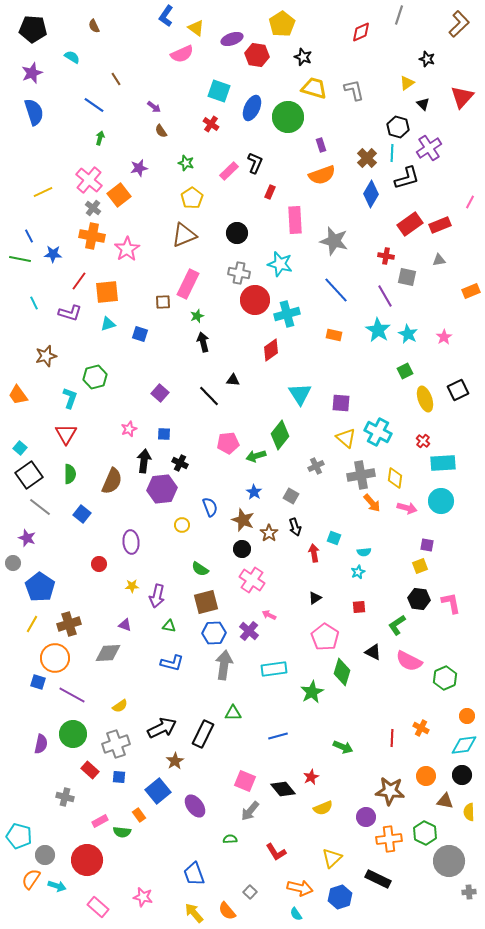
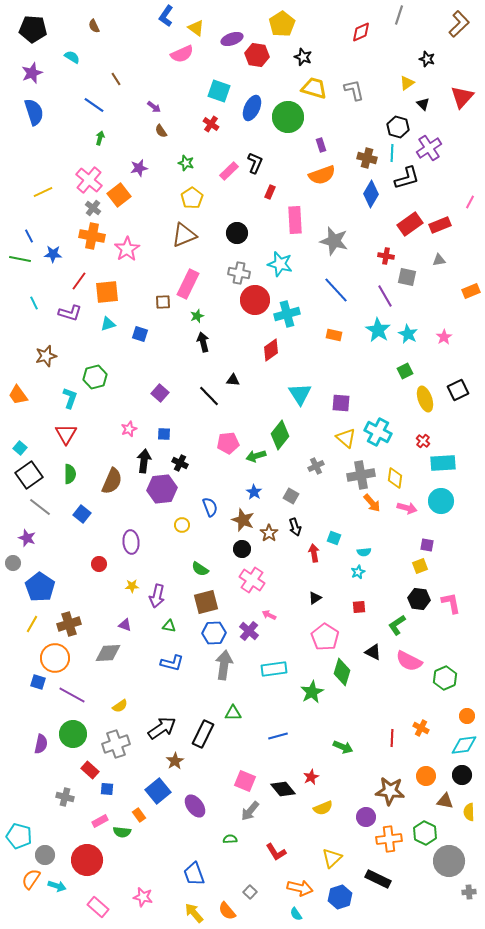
brown cross at (367, 158): rotated 30 degrees counterclockwise
black arrow at (162, 728): rotated 8 degrees counterclockwise
blue square at (119, 777): moved 12 px left, 12 px down
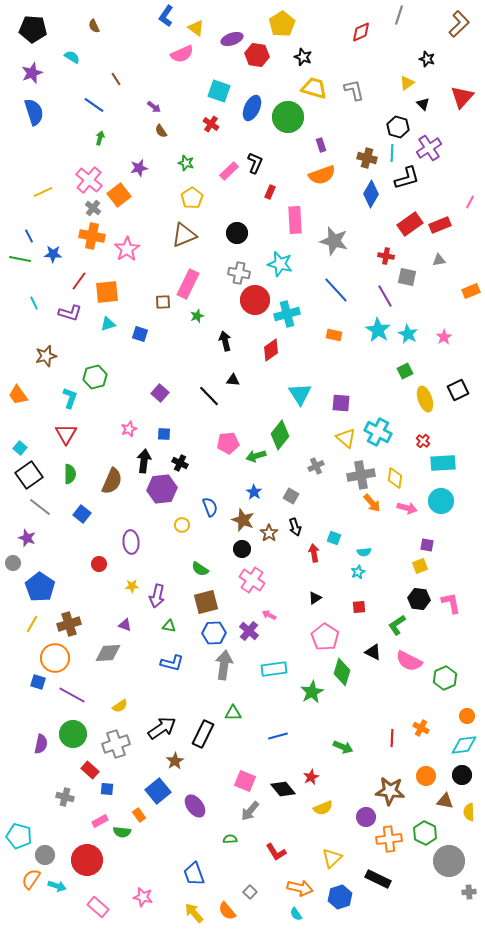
black arrow at (203, 342): moved 22 px right, 1 px up
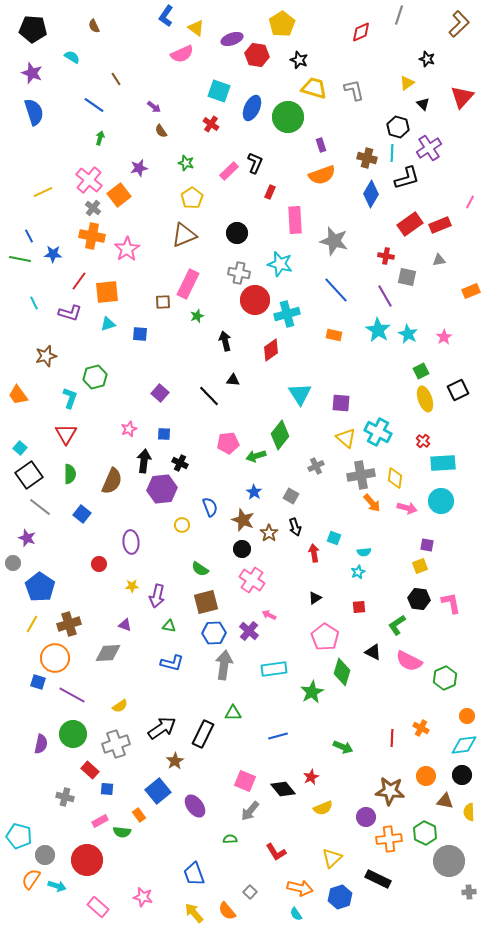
black star at (303, 57): moved 4 px left, 3 px down
purple star at (32, 73): rotated 30 degrees counterclockwise
blue square at (140, 334): rotated 14 degrees counterclockwise
green square at (405, 371): moved 16 px right
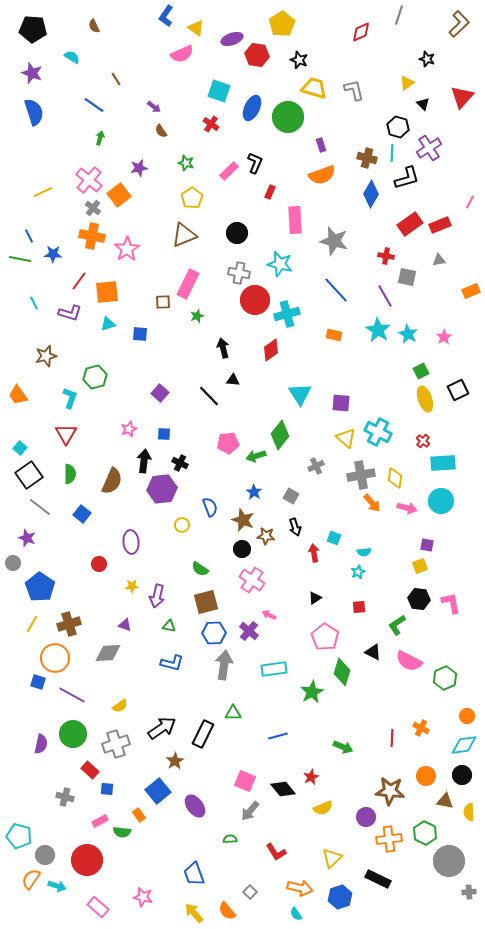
black arrow at (225, 341): moved 2 px left, 7 px down
brown star at (269, 533): moved 3 px left, 3 px down; rotated 30 degrees counterclockwise
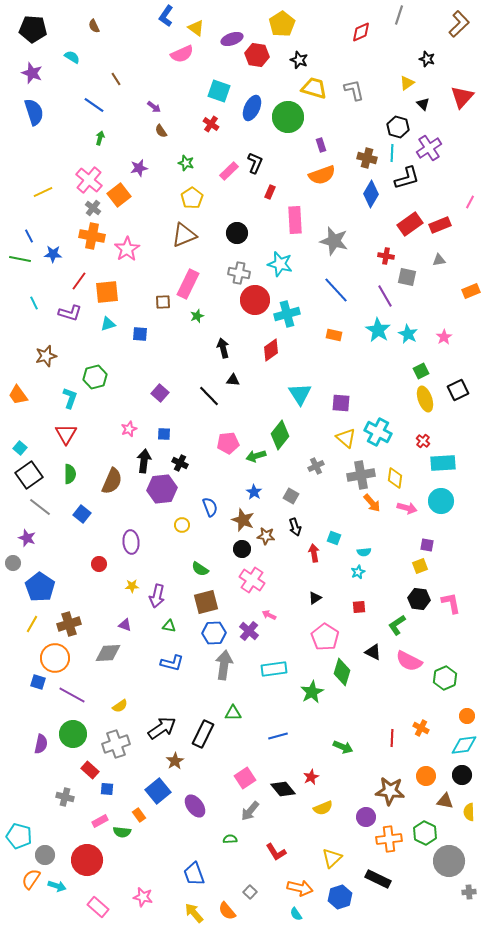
pink square at (245, 781): moved 3 px up; rotated 35 degrees clockwise
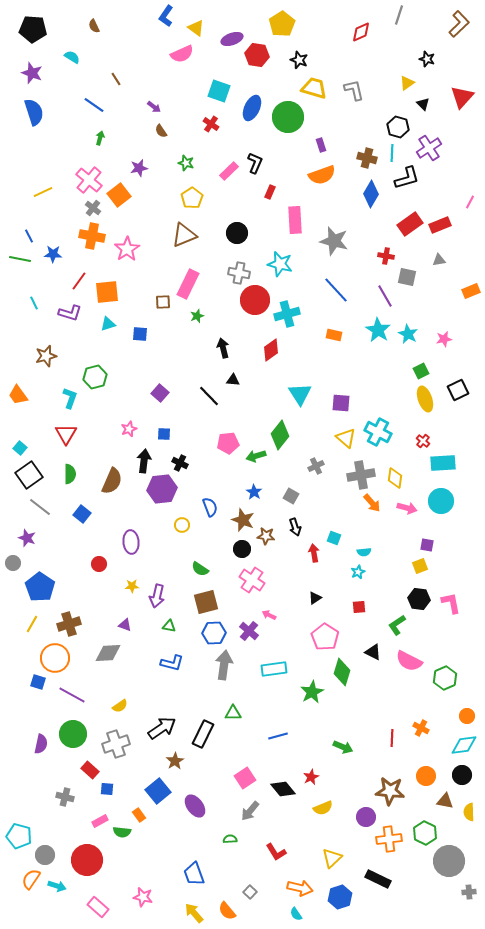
pink star at (444, 337): moved 2 px down; rotated 21 degrees clockwise
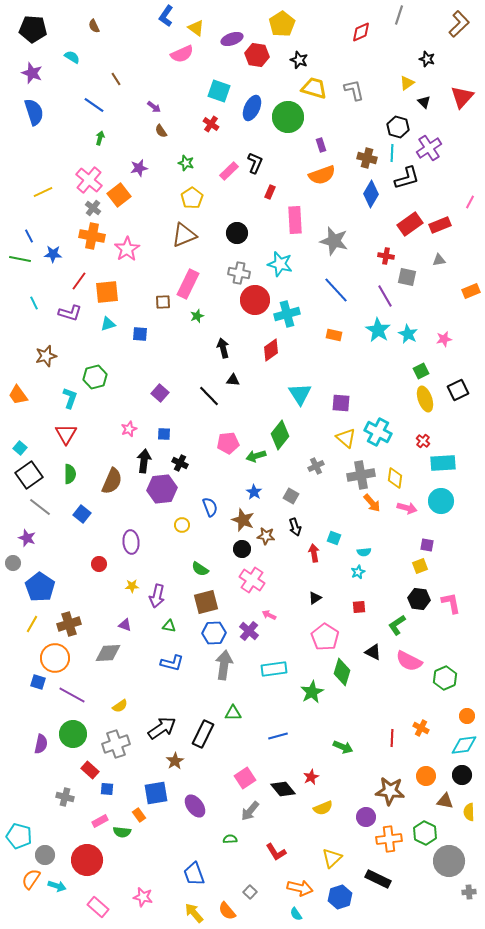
black triangle at (423, 104): moved 1 px right, 2 px up
blue square at (158, 791): moved 2 px left, 2 px down; rotated 30 degrees clockwise
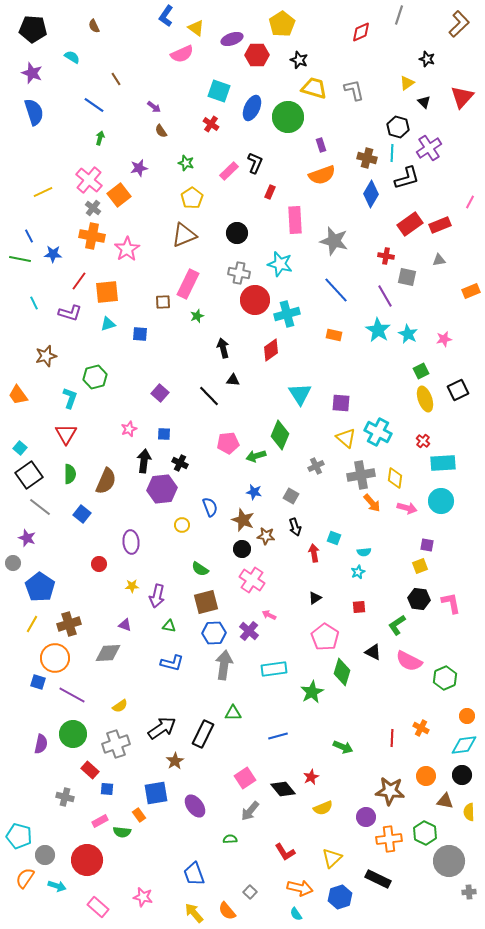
red hexagon at (257, 55): rotated 10 degrees counterclockwise
green diamond at (280, 435): rotated 16 degrees counterclockwise
brown semicircle at (112, 481): moved 6 px left
blue star at (254, 492): rotated 21 degrees counterclockwise
red L-shape at (276, 852): moved 9 px right
orange semicircle at (31, 879): moved 6 px left, 1 px up
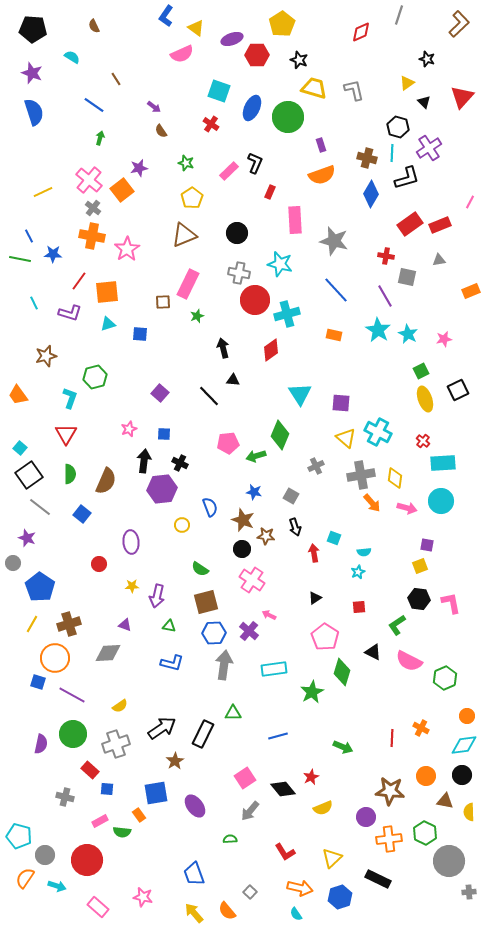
orange square at (119, 195): moved 3 px right, 5 px up
